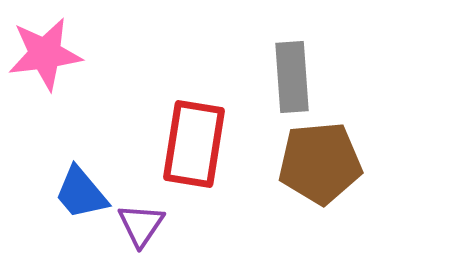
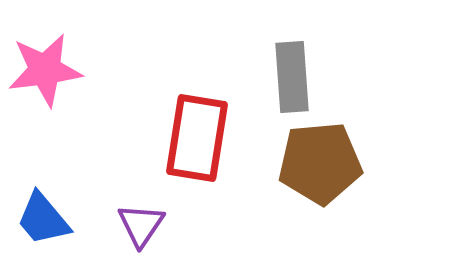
pink star: moved 16 px down
red rectangle: moved 3 px right, 6 px up
blue trapezoid: moved 38 px left, 26 px down
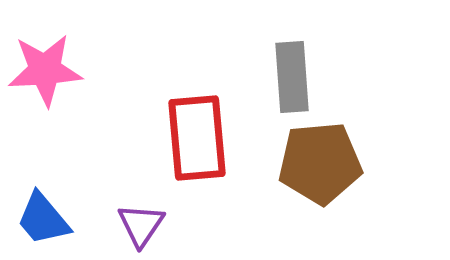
pink star: rotated 4 degrees clockwise
red rectangle: rotated 14 degrees counterclockwise
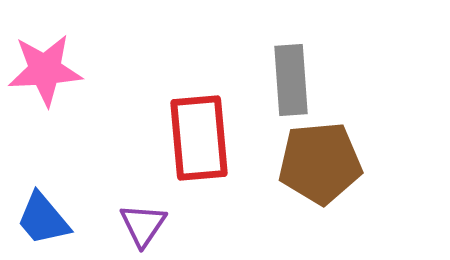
gray rectangle: moved 1 px left, 3 px down
red rectangle: moved 2 px right
purple triangle: moved 2 px right
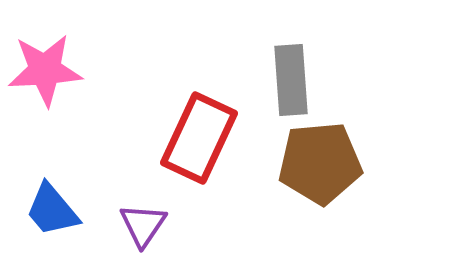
red rectangle: rotated 30 degrees clockwise
blue trapezoid: moved 9 px right, 9 px up
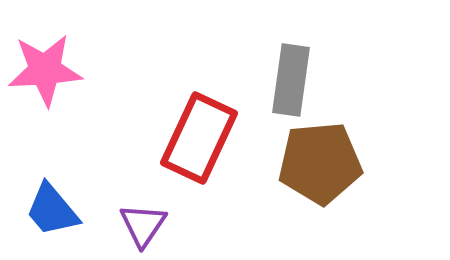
gray rectangle: rotated 12 degrees clockwise
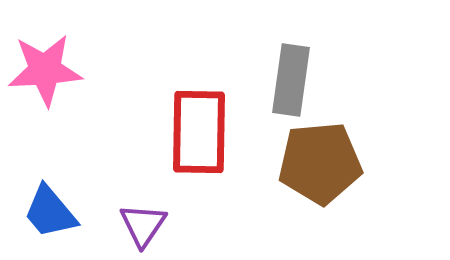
red rectangle: moved 6 px up; rotated 24 degrees counterclockwise
blue trapezoid: moved 2 px left, 2 px down
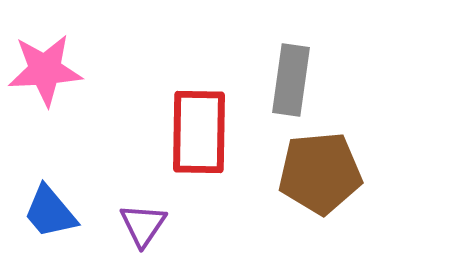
brown pentagon: moved 10 px down
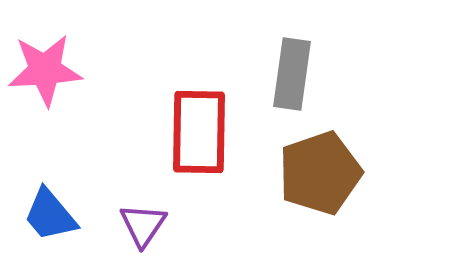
gray rectangle: moved 1 px right, 6 px up
brown pentagon: rotated 14 degrees counterclockwise
blue trapezoid: moved 3 px down
